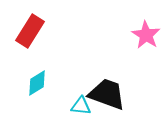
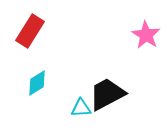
black trapezoid: rotated 48 degrees counterclockwise
cyan triangle: moved 2 px down; rotated 10 degrees counterclockwise
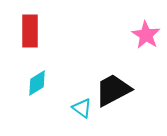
red rectangle: rotated 32 degrees counterclockwise
black trapezoid: moved 6 px right, 4 px up
cyan triangle: moved 1 px right; rotated 40 degrees clockwise
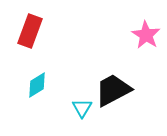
red rectangle: rotated 20 degrees clockwise
cyan diamond: moved 2 px down
cyan triangle: rotated 25 degrees clockwise
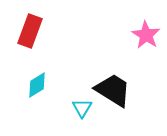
black trapezoid: rotated 60 degrees clockwise
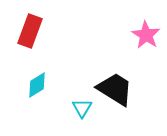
black trapezoid: moved 2 px right, 1 px up
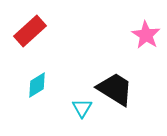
red rectangle: rotated 28 degrees clockwise
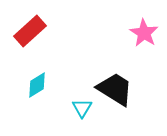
pink star: moved 2 px left, 2 px up
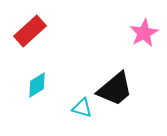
pink star: rotated 12 degrees clockwise
black trapezoid: rotated 108 degrees clockwise
cyan triangle: rotated 45 degrees counterclockwise
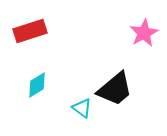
red rectangle: rotated 24 degrees clockwise
cyan triangle: rotated 20 degrees clockwise
